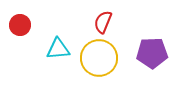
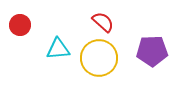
red semicircle: rotated 110 degrees clockwise
purple pentagon: moved 2 px up
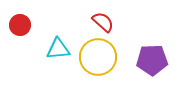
purple pentagon: moved 9 px down
yellow circle: moved 1 px left, 1 px up
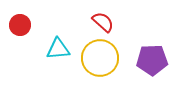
yellow circle: moved 2 px right, 1 px down
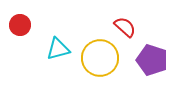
red semicircle: moved 22 px right, 5 px down
cyan triangle: rotated 10 degrees counterclockwise
purple pentagon: rotated 20 degrees clockwise
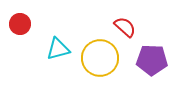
red circle: moved 1 px up
purple pentagon: rotated 16 degrees counterclockwise
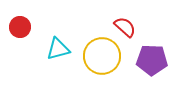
red circle: moved 3 px down
yellow circle: moved 2 px right, 2 px up
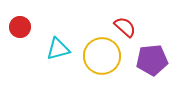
purple pentagon: rotated 8 degrees counterclockwise
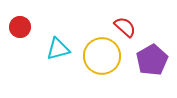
purple pentagon: rotated 24 degrees counterclockwise
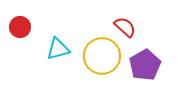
purple pentagon: moved 7 px left, 5 px down
